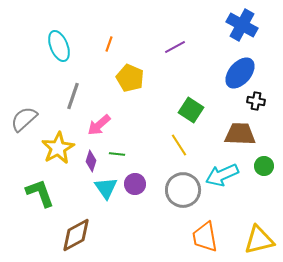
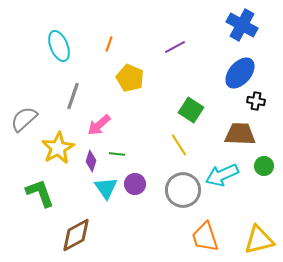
orange trapezoid: rotated 8 degrees counterclockwise
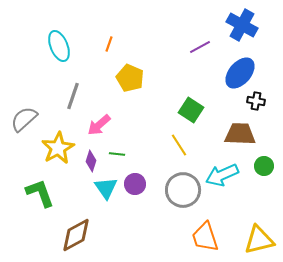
purple line: moved 25 px right
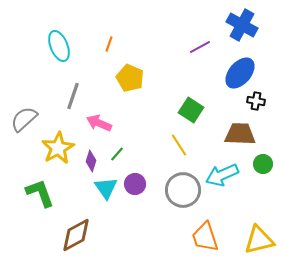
pink arrow: moved 2 px up; rotated 65 degrees clockwise
green line: rotated 56 degrees counterclockwise
green circle: moved 1 px left, 2 px up
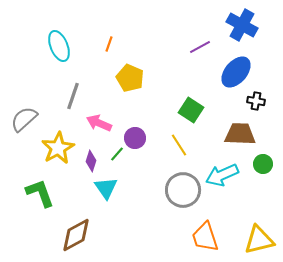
blue ellipse: moved 4 px left, 1 px up
purple circle: moved 46 px up
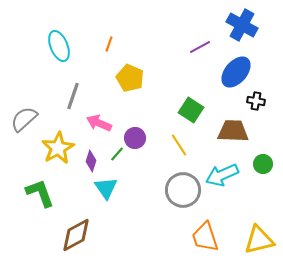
brown trapezoid: moved 7 px left, 3 px up
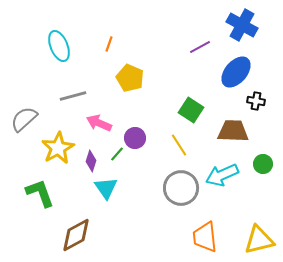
gray line: rotated 56 degrees clockwise
gray circle: moved 2 px left, 2 px up
orange trapezoid: rotated 12 degrees clockwise
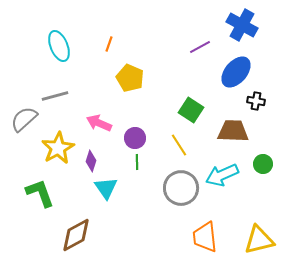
gray line: moved 18 px left
green line: moved 20 px right, 8 px down; rotated 42 degrees counterclockwise
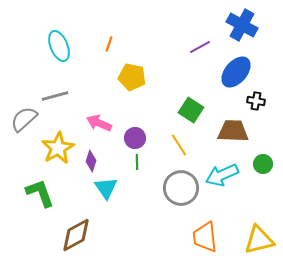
yellow pentagon: moved 2 px right, 1 px up; rotated 12 degrees counterclockwise
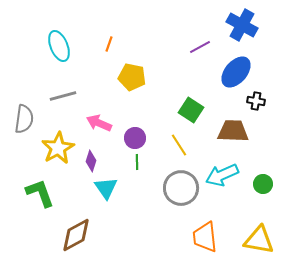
gray line: moved 8 px right
gray semicircle: rotated 140 degrees clockwise
green circle: moved 20 px down
yellow triangle: rotated 24 degrees clockwise
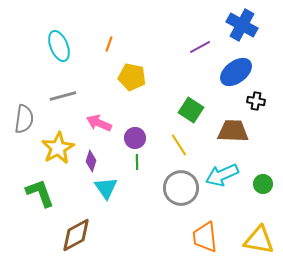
blue ellipse: rotated 12 degrees clockwise
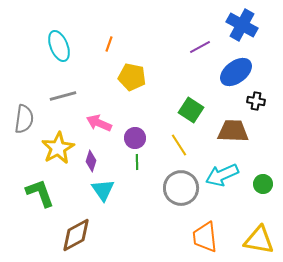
cyan triangle: moved 3 px left, 2 px down
